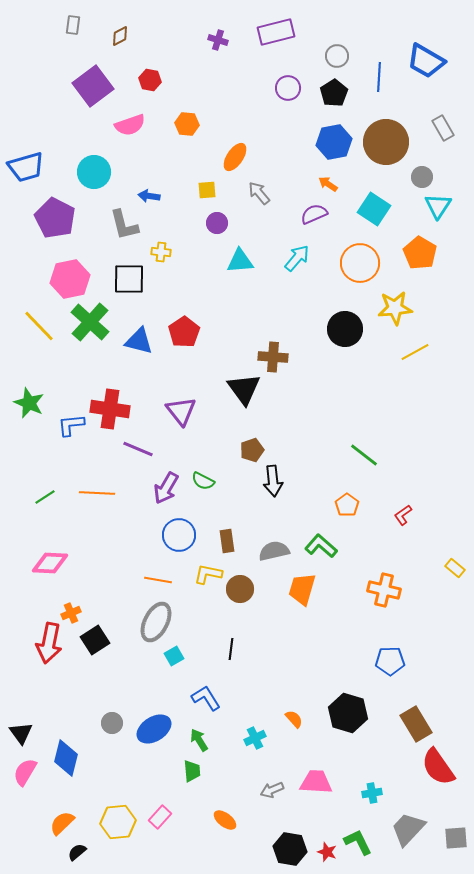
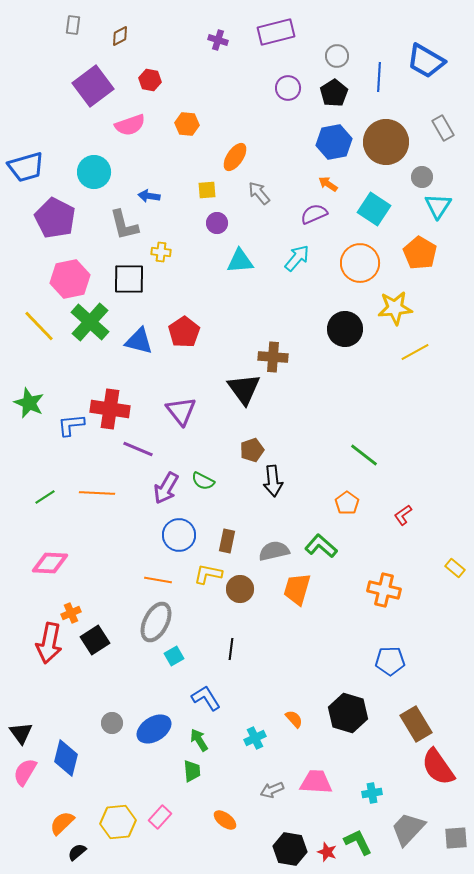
orange pentagon at (347, 505): moved 2 px up
brown rectangle at (227, 541): rotated 20 degrees clockwise
orange trapezoid at (302, 589): moved 5 px left
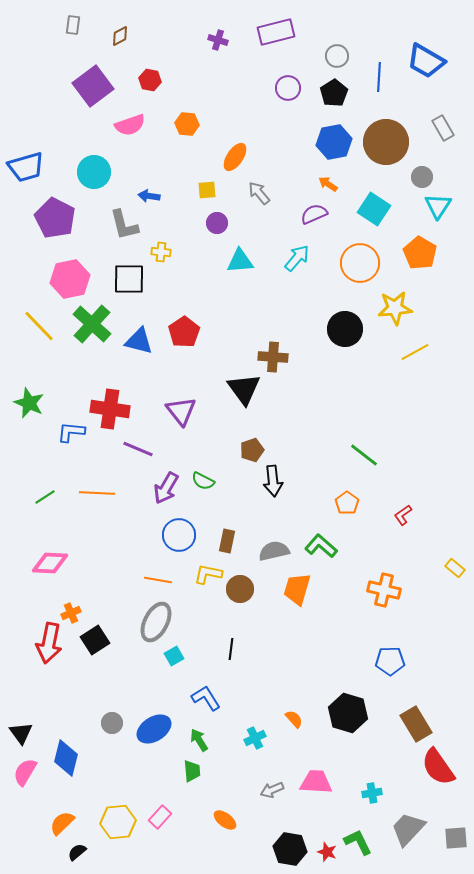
green cross at (90, 322): moved 2 px right, 2 px down
blue L-shape at (71, 425): moved 7 px down; rotated 12 degrees clockwise
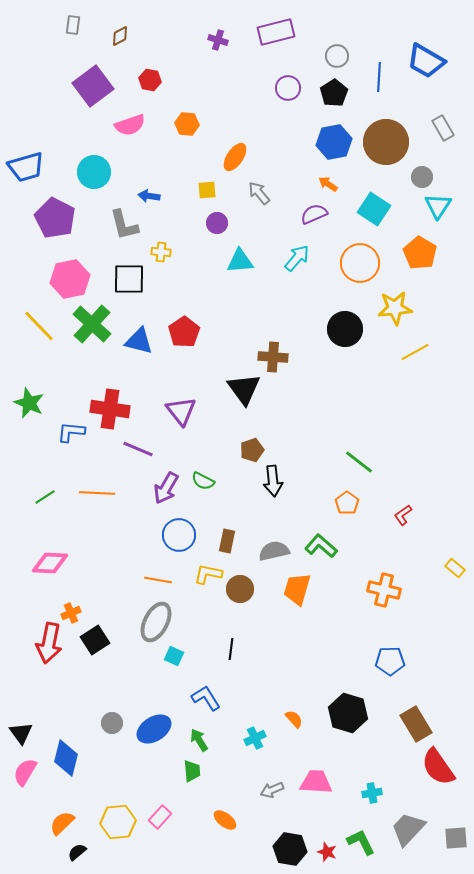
green line at (364, 455): moved 5 px left, 7 px down
cyan square at (174, 656): rotated 36 degrees counterclockwise
green L-shape at (358, 842): moved 3 px right
